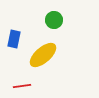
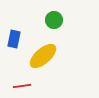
yellow ellipse: moved 1 px down
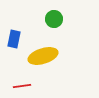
green circle: moved 1 px up
yellow ellipse: rotated 24 degrees clockwise
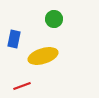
red line: rotated 12 degrees counterclockwise
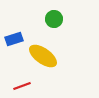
blue rectangle: rotated 60 degrees clockwise
yellow ellipse: rotated 52 degrees clockwise
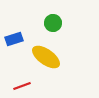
green circle: moved 1 px left, 4 px down
yellow ellipse: moved 3 px right, 1 px down
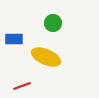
blue rectangle: rotated 18 degrees clockwise
yellow ellipse: rotated 12 degrees counterclockwise
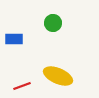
yellow ellipse: moved 12 px right, 19 px down
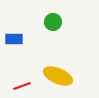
green circle: moved 1 px up
